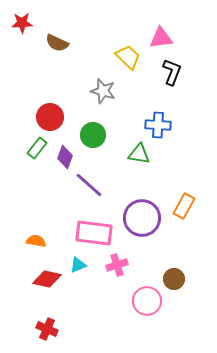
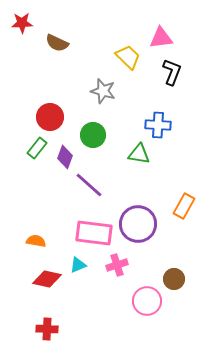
purple circle: moved 4 px left, 6 px down
red cross: rotated 20 degrees counterclockwise
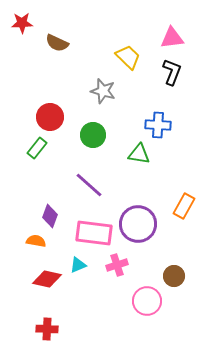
pink triangle: moved 11 px right
purple diamond: moved 15 px left, 59 px down
brown circle: moved 3 px up
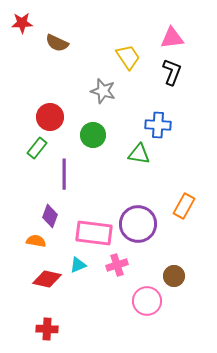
yellow trapezoid: rotated 12 degrees clockwise
purple line: moved 25 px left, 11 px up; rotated 48 degrees clockwise
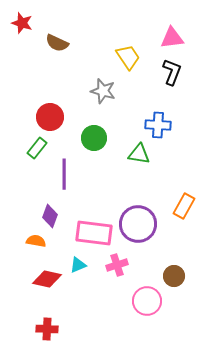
red star: rotated 20 degrees clockwise
green circle: moved 1 px right, 3 px down
